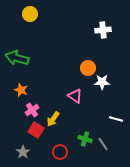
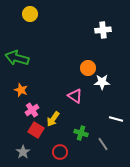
green cross: moved 4 px left, 6 px up
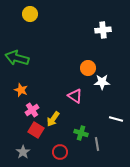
gray line: moved 6 px left; rotated 24 degrees clockwise
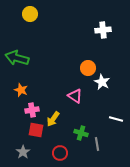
white star: rotated 28 degrees clockwise
pink cross: rotated 24 degrees clockwise
red square: rotated 21 degrees counterclockwise
red circle: moved 1 px down
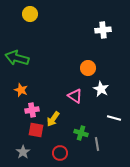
white star: moved 1 px left, 7 px down
white line: moved 2 px left, 1 px up
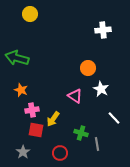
white line: rotated 32 degrees clockwise
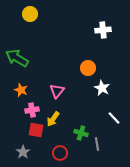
green arrow: rotated 15 degrees clockwise
white star: moved 1 px right, 1 px up
pink triangle: moved 18 px left, 5 px up; rotated 35 degrees clockwise
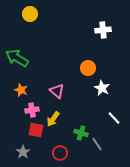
pink triangle: rotated 28 degrees counterclockwise
gray line: rotated 24 degrees counterclockwise
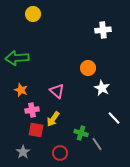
yellow circle: moved 3 px right
green arrow: rotated 35 degrees counterclockwise
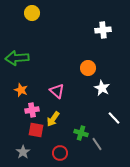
yellow circle: moved 1 px left, 1 px up
